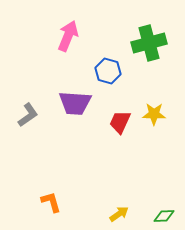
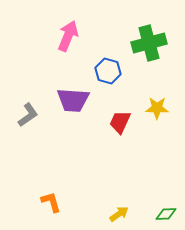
purple trapezoid: moved 2 px left, 3 px up
yellow star: moved 3 px right, 6 px up
green diamond: moved 2 px right, 2 px up
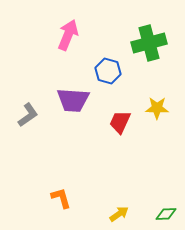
pink arrow: moved 1 px up
orange L-shape: moved 10 px right, 4 px up
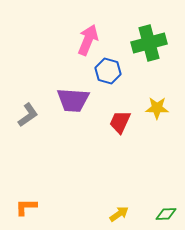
pink arrow: moved 20 px right, 5 px down
orange L-shape: moved 35 px left, 9 px down; rotated 75 degrees counterclockwise
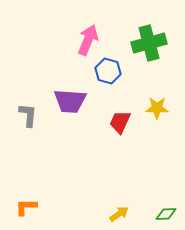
purple trapezoid: moved 3 px left, 1 px down
gray L-shape: rotated 50 degrees counterclockwise
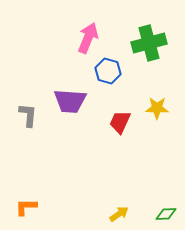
pink arrow: moved 2 px up
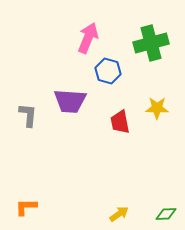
green cross: moved 2 px right
red trapezoid: rotated 35 degrees counterclockwise
